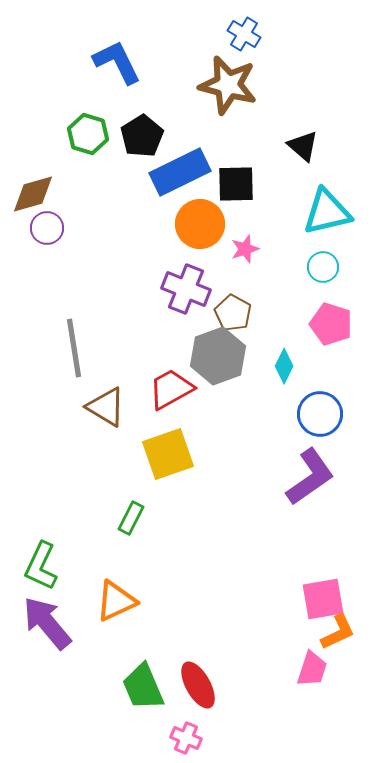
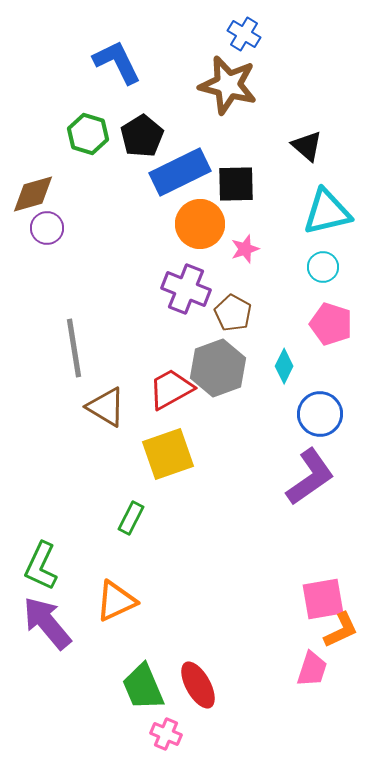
black triangle: moved 4 px right
gray hexagon: moved 12 px down
orange L-shape: moved 3 px right, 2 px up
pink cross: moved 20 px left, 4 px up
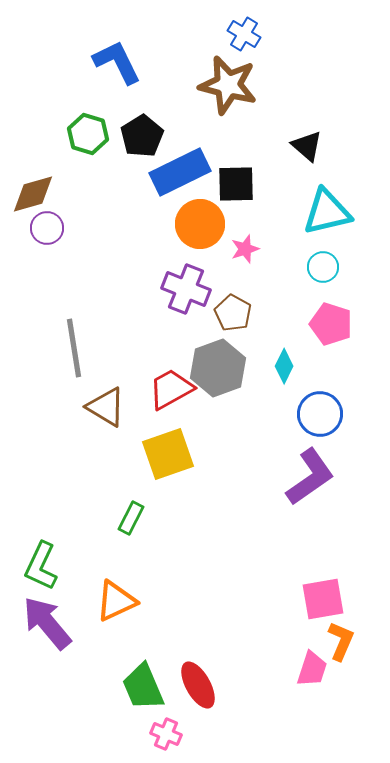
orange L-shape: moved 11 px down; rotated 42 degrees counterclockwise
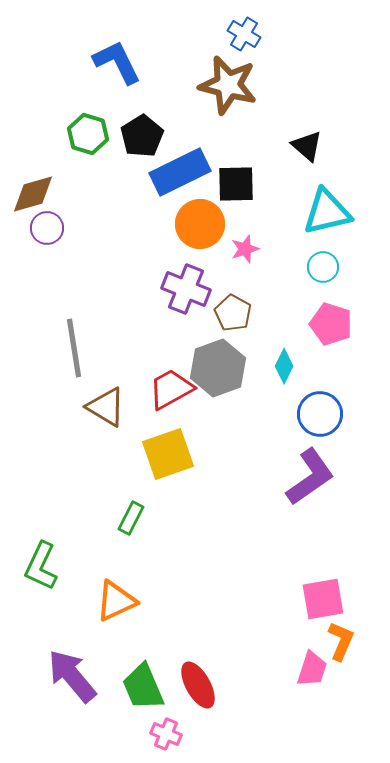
purple arrow: moved 25 px right, 53 px down
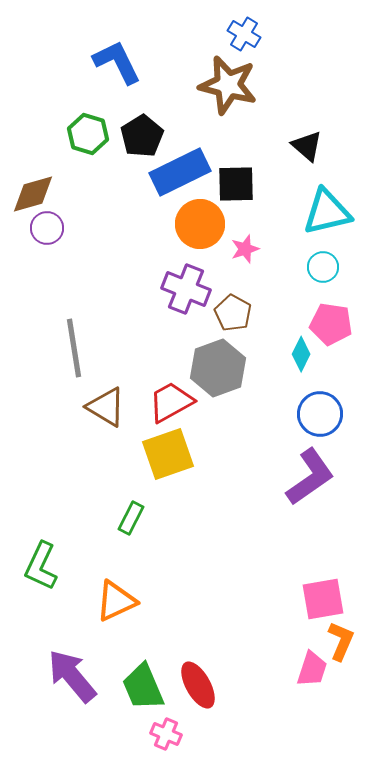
pink pentagon: rotated 9 degrees counterclockwise
cyan diamond: moved 17 px right, 12 px up
red trapezoid: moved 13 px down
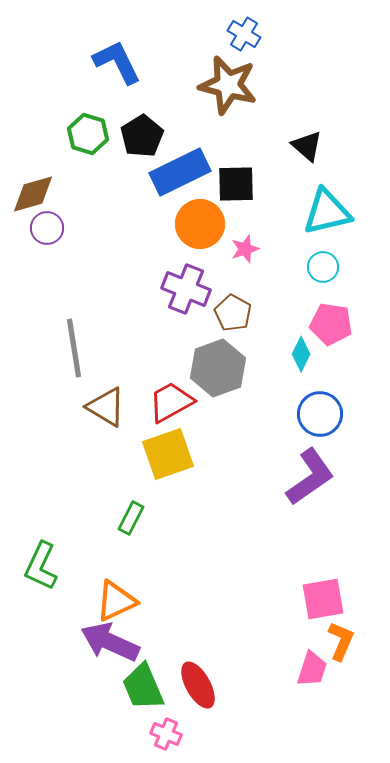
purple arrow: moved 38 px right, 34 px up; rotated 26 degrees counterclockwise
